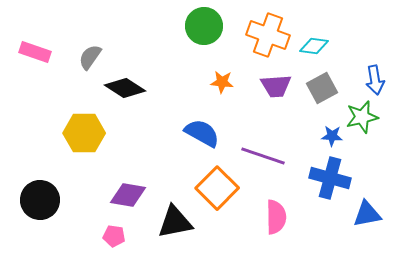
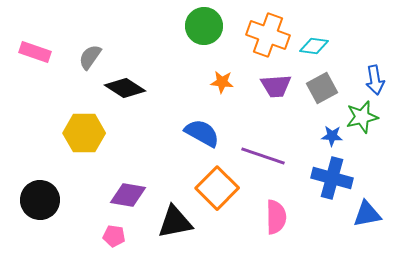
blue cross: moved 2 px right
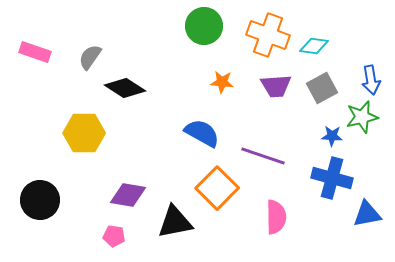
blue arrow: moved 4 px left
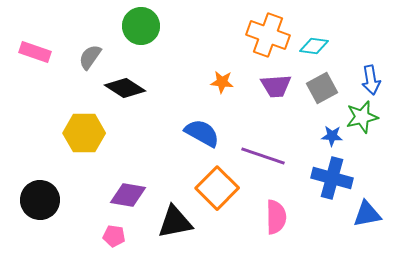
green circle: moved 63 px left
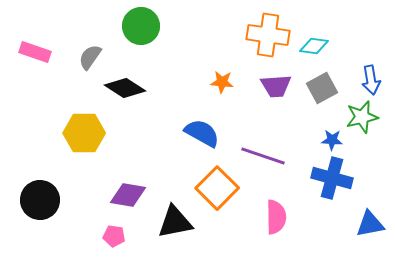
orange cross: rotated 12 degrees counterclockwise
blue star: moved 4 px down
blue triangle: moved 3 px right, 10 px down
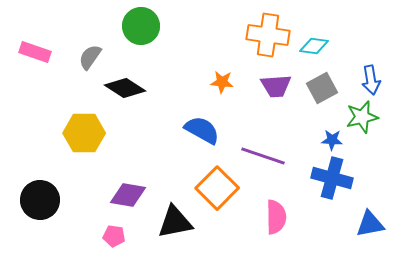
blue semicircle: moved 3 px up
